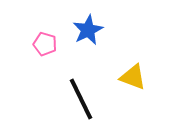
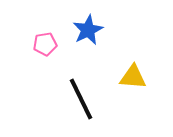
pink pentagon: rotated 25 degrees counterclockwise
yellow triangle: rotated 16 degrees counterclockwise
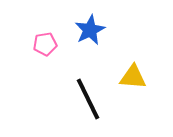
blue star: moved 2 px right
black line: moved 7 px right
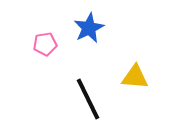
blue star: moved 1 px left, 2 px up
yellow triangle: moved 2 px right
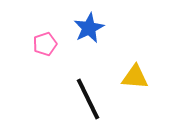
pink pentagon: rotated 10 degrees counterclockwise
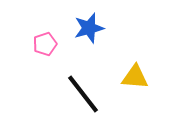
blue star: rotated 12 degrees clockwise
black line: moved 5 px left, 5 px up; rotated 12 degrees counterclockwise
